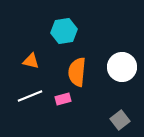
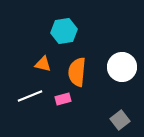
orange triangle: moved 12 px right, 3 px down
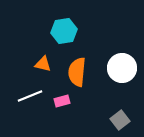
white circle: moved 1 px down
pink rectangle: moved 1 px left, 2 px down
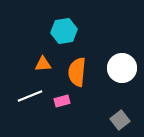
orange triangle: rotated 18 degrees counterclockwise
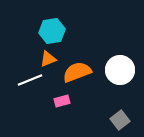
cyan hexagon: moved 12 px left
orange triangle: moved 5 px right, 5 px up; rotated 18 degrees counterclockwise
white circle: moved 2 px left, 2 px down
orange semicircle: rotated 64 degrees clockwise
white line: moved 16 px up
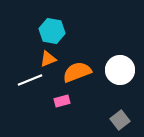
cyan hexagon: rotated 20 degrees clockwise
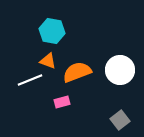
orange triangle: moved 2 px down; rotated 42 degrees clockwise
pink rectangle: moved 1 px down
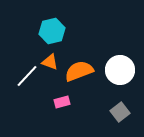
cyan hexagon: rotated 25 degrees counterclockwise
orange triangle: moved 2 px right, 1 px down
orange semicircle: moved 2 px right, 1 px up
white line: moved 3 px left, 4 px up; rotated 25 degrees counterclockwise
gray square: moved 8 px up
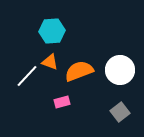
cyan hexagon: rotated 10 degrees clockwise
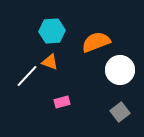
orange semicircle: moved 17 px right, 29 px up
